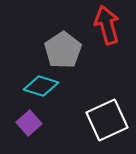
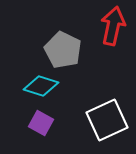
red arrow: moved 6 px right, 1 px down; rotated 27 degrees clockwise
gray pentagon: rotated 12 degrees counterclockwise
purple square: moved 12 px right; rotated 20 degrees counterclockwise
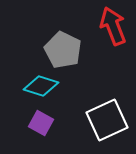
red arrow: rotated 33 degrees counterclockwise
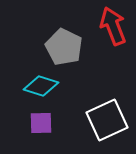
gray pentagon: moved 1 px right, 3 px up
purple square: rotated 30 degrees counterclockwise
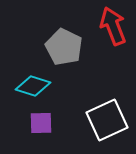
cyan diamond: moved 8 px left
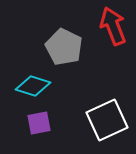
purple square: moved 2 px left; rotated 10 degrees counterclockwise
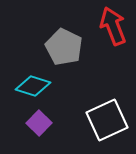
purple square: rotated 35 degrees counterclockwise
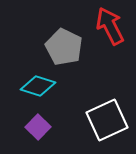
red arrow: moved 3 px left; rotated 6 degrees counterclockwise
cyan diamond: moved 5 px right
purple square: moved 1 px left, 4 px down
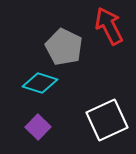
red arrow: moved 1 px left
cyan diamond: moved 2 px right, 3 px up
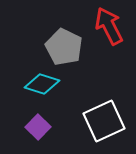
cyan diamond: moved 2 px right, 1 px down
white square: moved 3 px left, 1 px down
